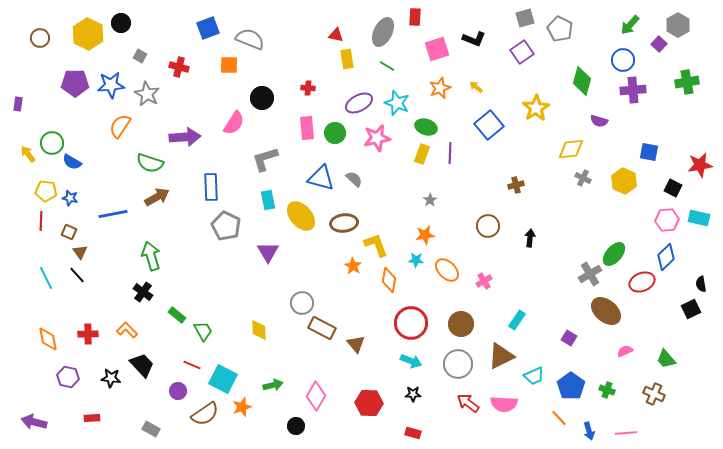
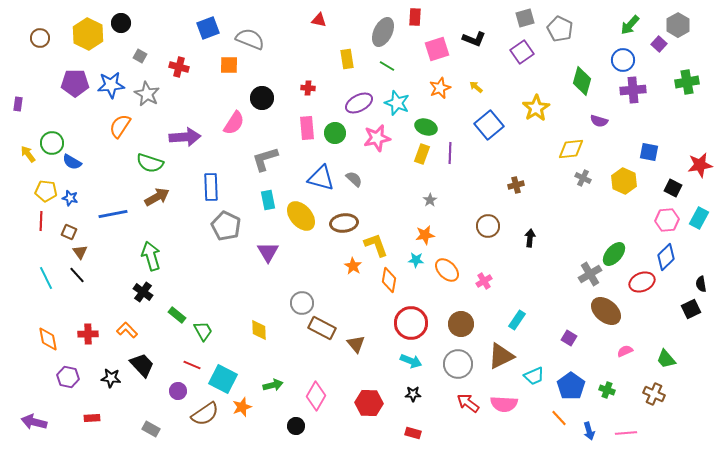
red triangle at (336, 35): moved 17 px left, 15 px up
cyan rectangle at (699, 218): rotated 75 degrees counterclockwise
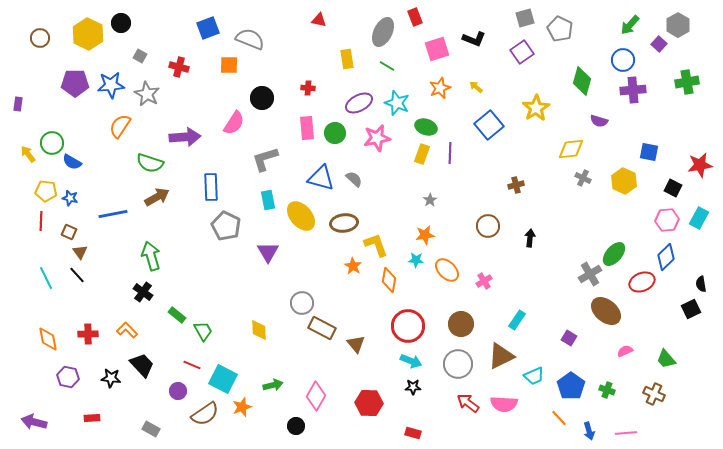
red rectangle at (415, 17): rotated 24 degrees counterclockwise
red circle at (411, 323): moved 3 px left, 3 px down
black star at (413, 394): moved 7 px up
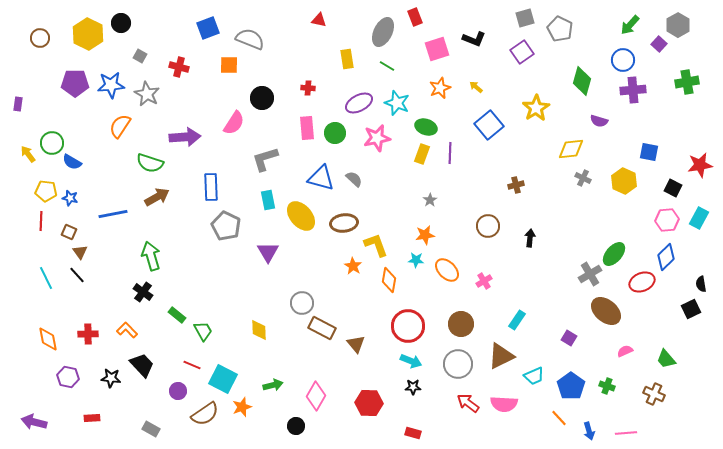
green cross at (607, 390): moved 4 px up
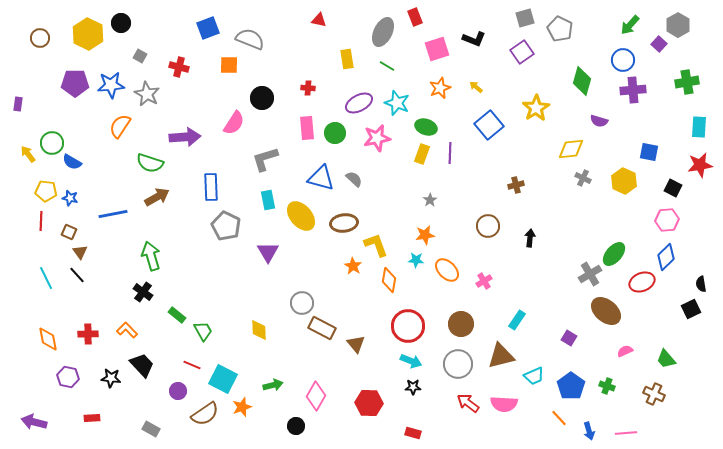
cyan rectangle at (699, 218): moved 91 px up; rotated 25 degrees counterclockwise
brown triangle at (501, 356): rotated 12 degrees clockwise
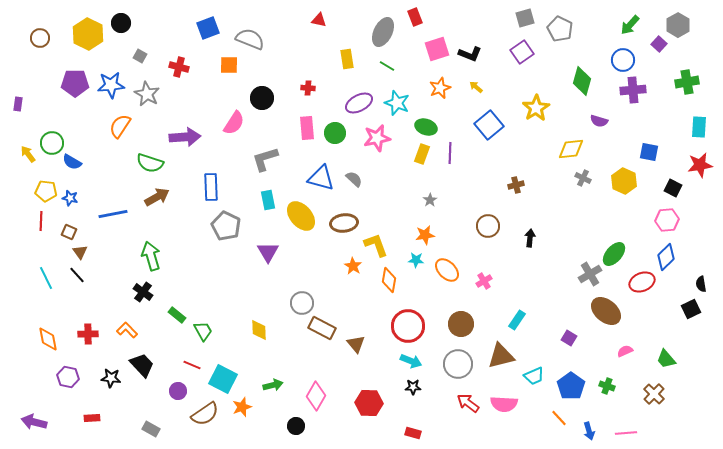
black L-shape at (474, 39): moved 4 px left, 15 px down
brown cross at (654, 394): rotated 20 degrees clockwise
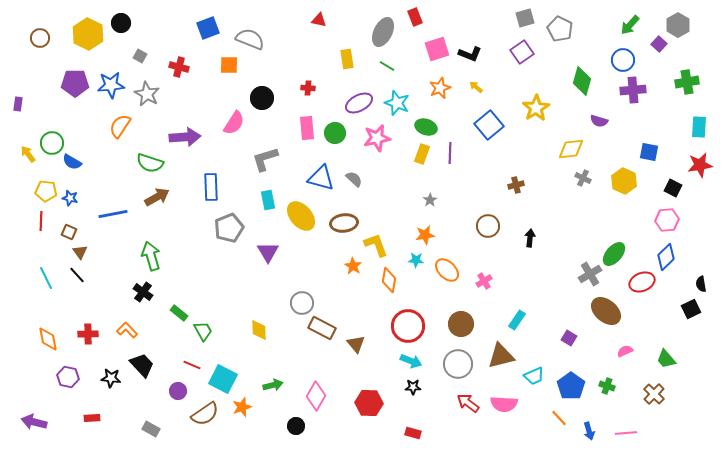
gray pentagon at (226, 226): moved 3 px right, 2 px down; rotated 24 degrees clockwise
green rectangle at (177, 315): moved 2 px right, 2 px up
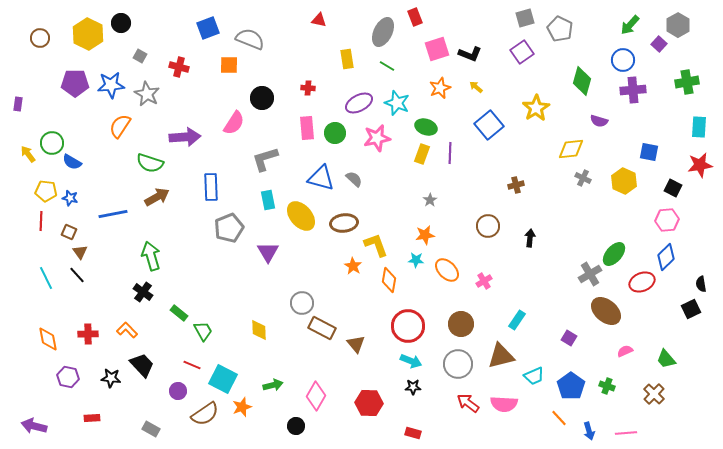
purple arrow at (34, 422): moved 4 px down
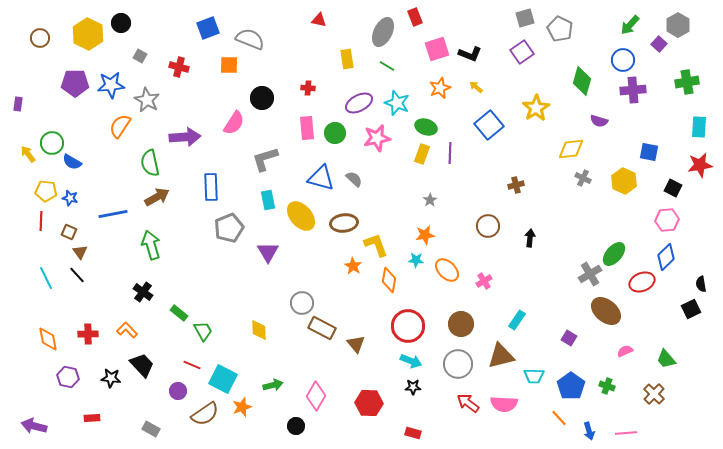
gray star at (147, 94): moved 6 px down
green semicircle at (150, 163): rotated 60 degrees clockwise
green arrow at (151, 256): moved 11 px up
cyan trapezoid at (534, 376): rotated 25 degrees clockwise
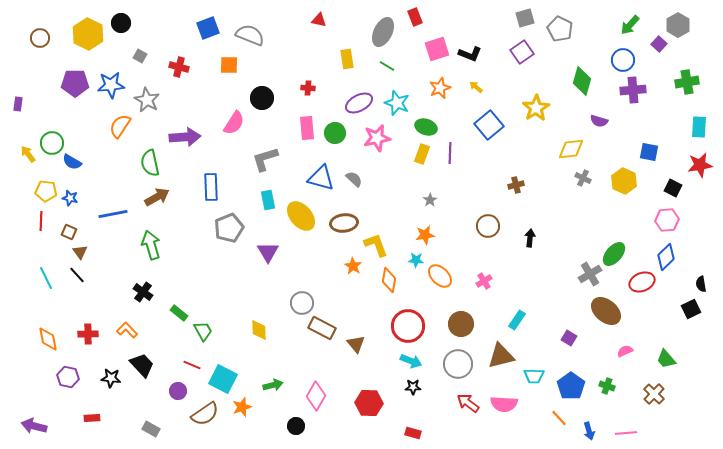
gray semicircle at (250, 39): moved 4 px up
orange ellipse at (447, 270): moved 7 px left, 6 px down
